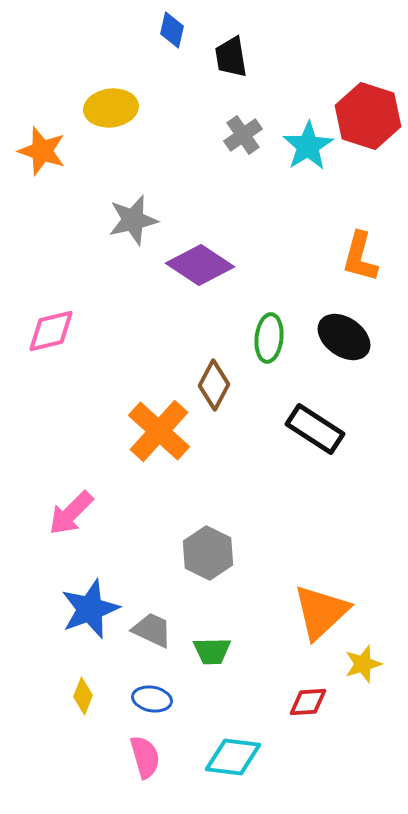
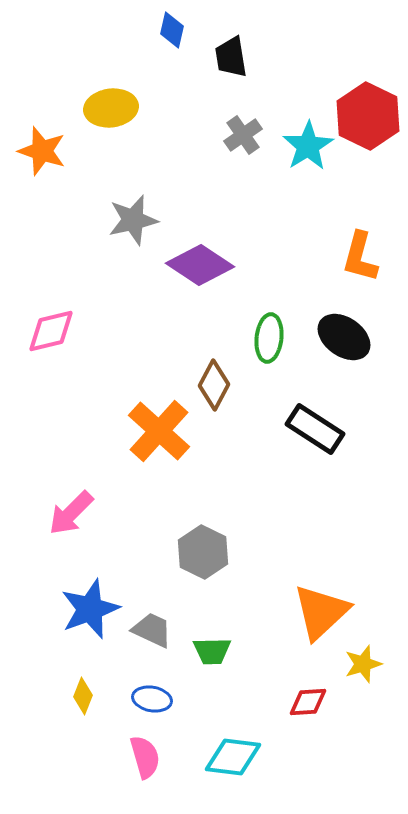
red hexagon: rotated 8 degrees clockwise
gray hexagon: moved 5 px left, 1 px up
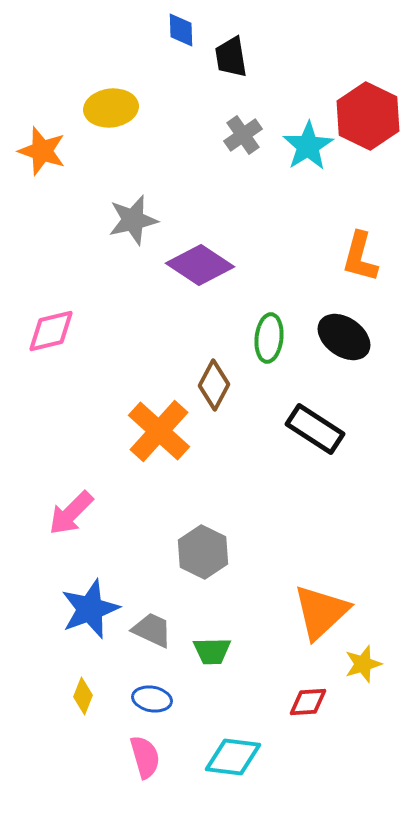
blue diamond: moved 9 px right; rotated 15 degrees counterclockwise
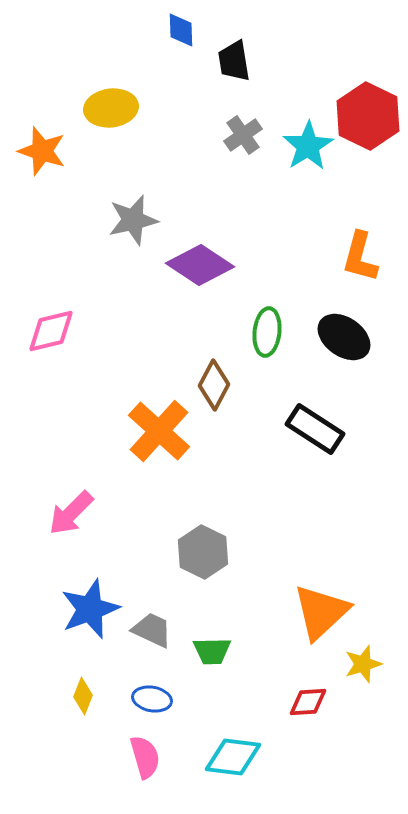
black trapezoid: moved 3 px right, 4 px down
green ellipse: moved 2 px left, 6 px up
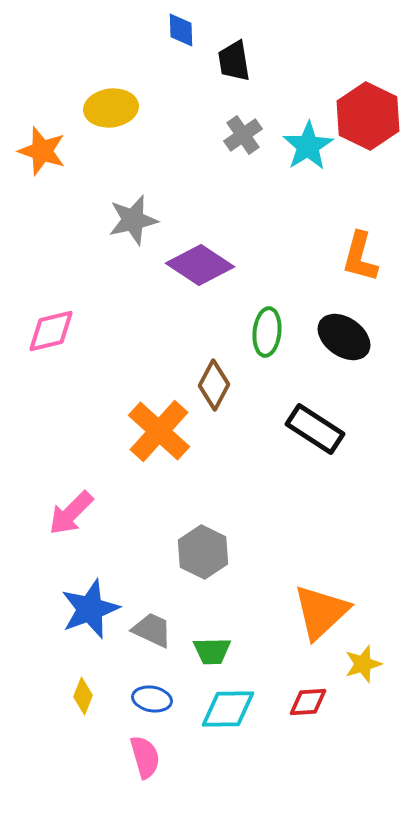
cyan diamond: moved 5 px left, 48 px up; rotated 8 degrees counterclockwise
